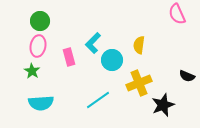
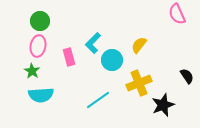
yellow semicircle: rotated 30 degrees clockwise
black semicircle: rotated 147 degrees counterclockwise
cyan semicircle: moved 8 px up
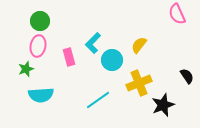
green star: moved 6 px left, 2 px up; rotated 21 degrees clockwise
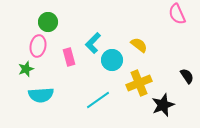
green circle: moved 8 px right, 1 px down
yellow semicircle: rotated 90 degrees clockwise
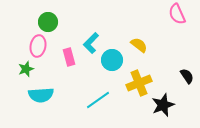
cyan L-shape: moved 2 px left
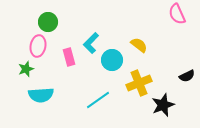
black semicircle: rotated 98 degrees clockwise
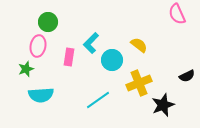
pink rectangle: rotated 24 degrees clockwise
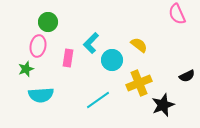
pink rectangle: moved 1 px left, 1 px down
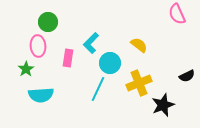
pink ellipse: rotated 15 degrees counterclockwise
cyan circle: moved 2 px left, 3 px down
green star: rotated 14 degrees counterclockwise
cyan line: moved 11 px up; rotated 30 degrees counterclockwise
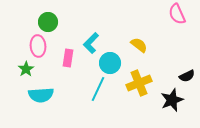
black star: moved 9 px right, 5 px up
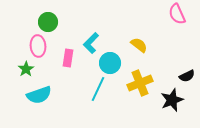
yellow cross: moved 1 px right
cyan semicircle: moved 2 px left; rotated 15 degrees counterclockwise
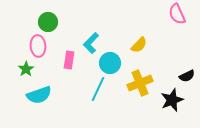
yellow semicircle: rotated 96 degrees clockwise
pink rectangle: moved 1 px right, 2 px down
